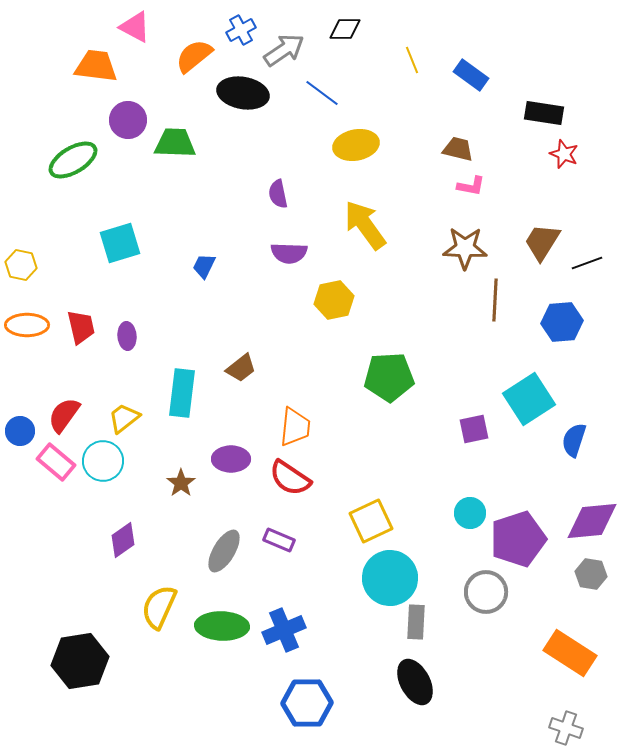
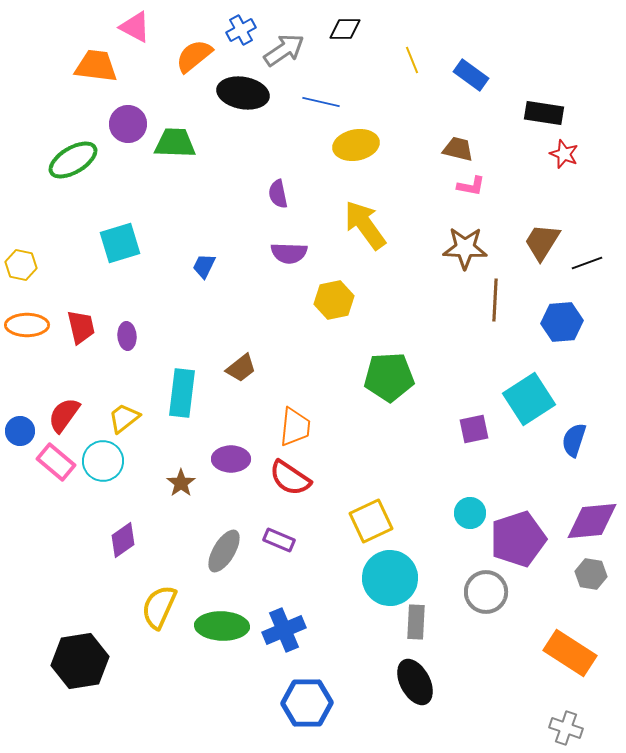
blue line at (322, 93): moved 1 px left, 9 px down; rotated 24 degrees counterclockwise
purple circle at (128, 120): moved 4 px down
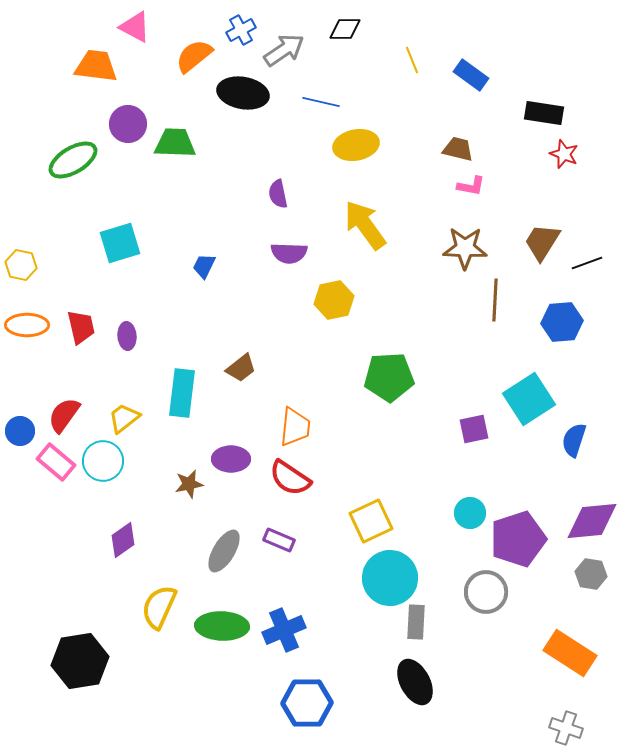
brown star at (181, 483): moved 8 px right, 1 px down; rotated 24 degrees clockwise
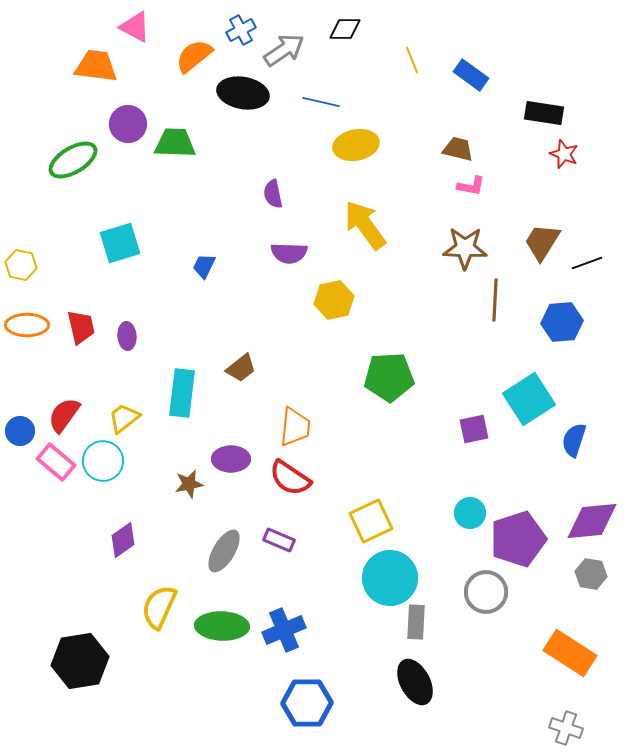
purple semicircle at (278, 194): moved 5 px left
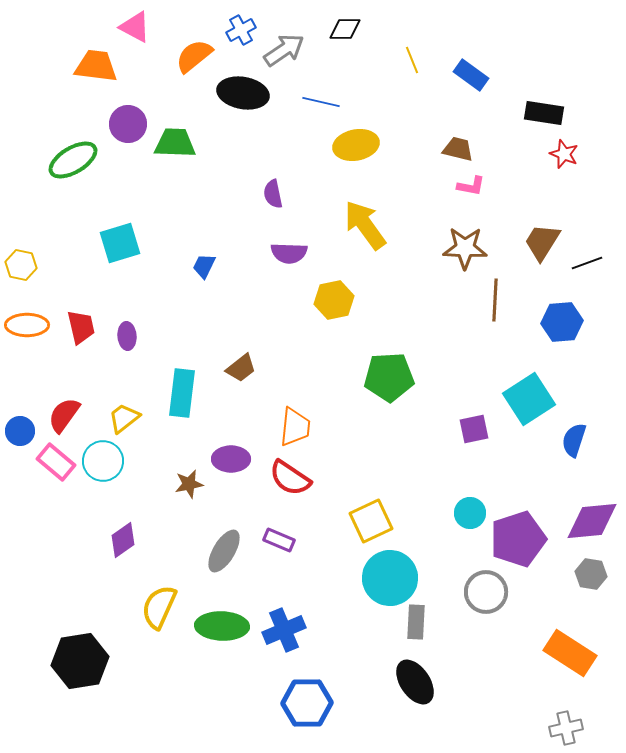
black ellipse at (415, 682): rotated 6 degrees counterclockwise
gray cross at (566, 728): rotated 32 degrees counterclockwise
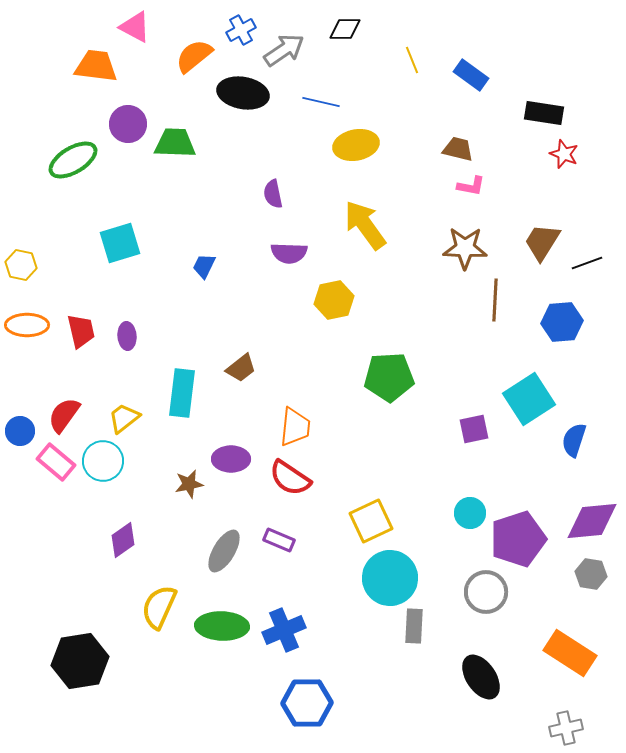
red trapezoid at (81, 327): moved 4 px down
gray rectangle at (416, 622): moved 2 px left, 4 px down
black ellipse at (415, 682): moved 66 px right, 5 px up
